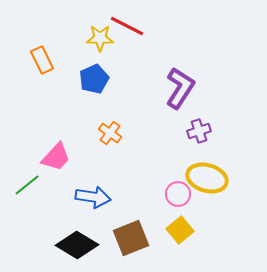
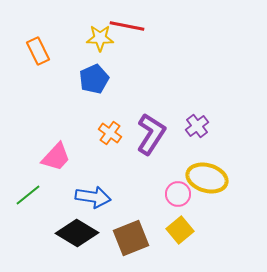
red line: rotated 16 degrees counterclockwise
orange rectangle: moved 4 px left, 9 px up
purple L-shape: moved 29 px left, 46 px down
purple cross: moved 2 px left, 5 px up; rotated 20 degrees counterclockwise
green line: moved 1 px right, 10 px down
black diamond: moved 12 px up
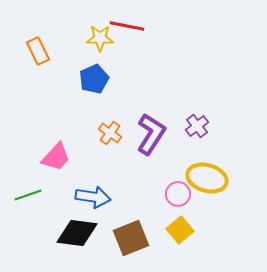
green line: rotated 20 degrees clockwise
black diamond: rotated 24 degrees counterclockwise
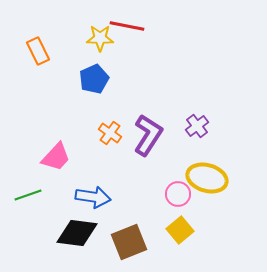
purple L-shape: moved 3 px left, 1 px down
brown square: moved 2 px left, 4 px down
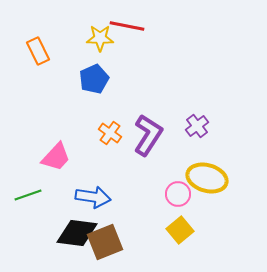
brown square: moved 24 px left
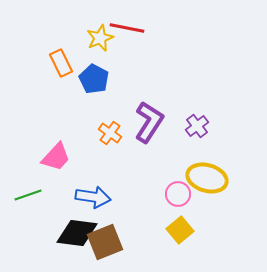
red line: moved 2 px down
yellow star: rotated 24 degrees counterclockwise
orange rectangle: moved 23 px right, 12 px down
blue pentagon: rotated 20 degrees counterclockwise
purple L-shape: moved 1 px right, 13 px up
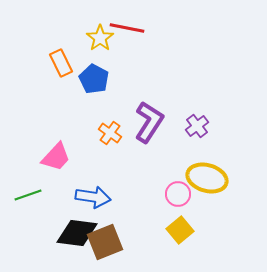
yellow star: rotated 12 degrees counterclockwise
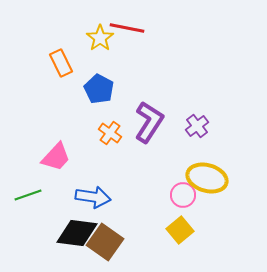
blue pentagon: moved 5 px right, 10 px down
pink circle: moved 5 px right, 1 px down
brown square: rotated 33 degrees counterclockwise
